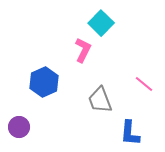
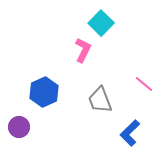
blue hexagon: moved 10 px down
blue L-shape: rotated 40 degrees clockwise
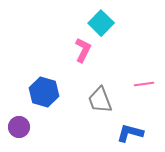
pink line: rotated 48 degrees counterclockwise
blue hexagon: rotated 20 degrees counterclockwise
blue L-shape: rotated 60 degrees clockwise
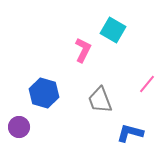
cyan square: moved 12 px right, 7 px down; rotated 15 degrees counterclockwise
pink line: moved 3 px right; rotated 42 degrees counterclockwise
blue hexagon: moved 1 px down
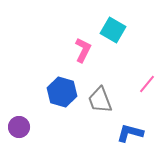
blue hexagon: moved 18 px right, 1 px up
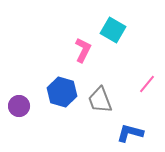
purple circle: moved 21 px up
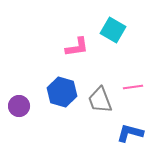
pink L-shape: moved 6 px left, 3 px up; rotated 55 degrees clockwise
pink line: moved 14 px left, 3 px down; rotated 42 degrees clockwise
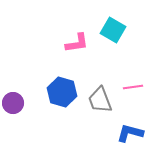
pink L-shape: moved 4 px up
purple circle: moved 6 px left, 3 px up
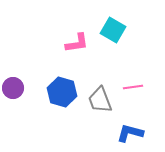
purple circle: moved 15 px up
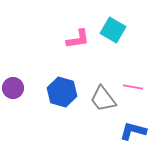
pink L-shape: moved 1 px right, 4 px up
pink line: rotated 18 degrees clockwise
gray trapezoid: moved 3 px right, 1 px up; rotated 16 degrees counterclockwise
blue L-shape: moved 3 px right, 2 px up
